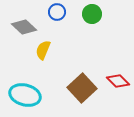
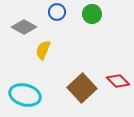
gray diamond: rotated 15 degrees counterclockwise
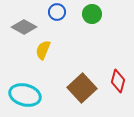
red diamond: rotated 60 degrees clockwise
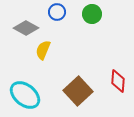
gray diamond: moved 2 px right, 1 px down
red diamond: rotated 10 degrees counterclockwise
brown square: moved 4 px left, 3 px down
cyan ellipse: rotated 24 degrees clockwise
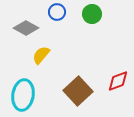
yellow semicircle: moved 2 px left, 5 px down; rotated 18 degrees clockwise
red diamond: rotated 65 degrees clockwise
cyan ellipse: moved 2 px left; rotated 60 degrees clockwise
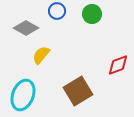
blue circle: moved 1 px up
red diamond: moved 16 px up
brown square: rotated 12 degrees clockwise
cyan ellipse: rotated 12 degrees clockwise
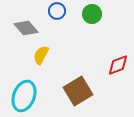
gray diamond: rotated 20 degrees clockwise
yellow semicircle: rotated 12 degrees counterclockwise
cyan ellipse: moved 1 px right, 1 px down
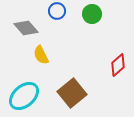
yellow semicircle: rotated 54 degrees counterclockwise
red diamond: rotated 20 degrees counterclockwise
brown square: moved 6 px left, 2 px down; rotated 8 degrees counterclockwise
cyan ellipse: rotated 28 degrees clockwise
